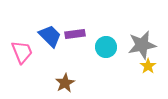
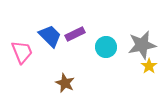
purple rectangle: rotated 18 degrees counterclockwise
yellow star: moved 1 px right
brown star: rotated 18 degrees counterclockwise
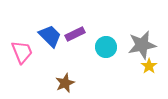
brown star: rotated 24 degrees clockwise
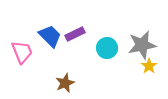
cyan circle: moved 1 px right, 1 px down
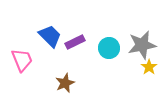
purple rectangle: moved 8 px down
cyan circle: moved 2 px right
pink trapezoid: moved 8 px down
yellow star: moved 1 px down
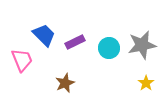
blue trapezoid: moved 6 px left, 1 px up
yellow star: moved 3 px left, 16 px down
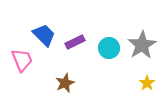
gray star: rotated 20 degrees counterclockwise
yellow star: moved 1 px right
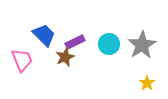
cyan circle: moved 4 px up
brown star: moved 26 px up
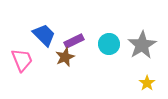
purple rectangle: moved 1 px left, 1 px up
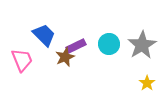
purple rectangle: moved 2 px right, 5 px down
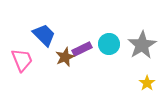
purple rectangle: moved 6 px right, 3 px down
